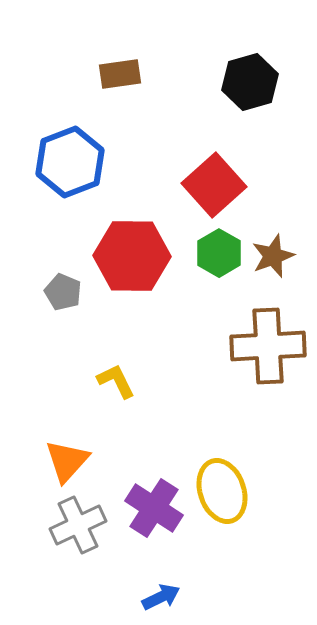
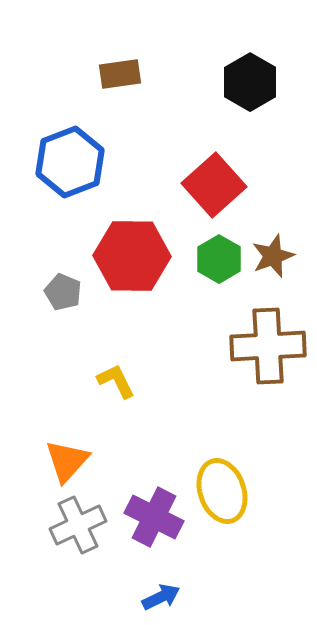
black hexagon: rotated 14 degrees counterclockwise
green hexagon: moved 6 px down
purple cross: moved 9 px down; rotated 6 degrees counterclockwise
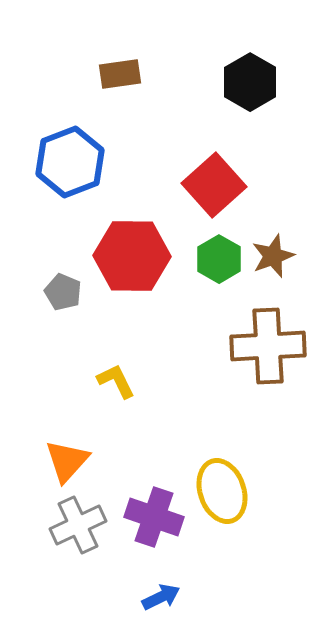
purple cross: rotated 8 degrees counterclockwise
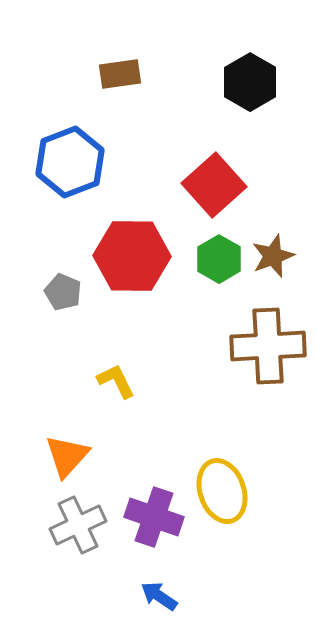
orange triangle: moved 5 px up
blue arrow: moved 2 px left, 1 px up; rotated 120 degrees counterclockwise
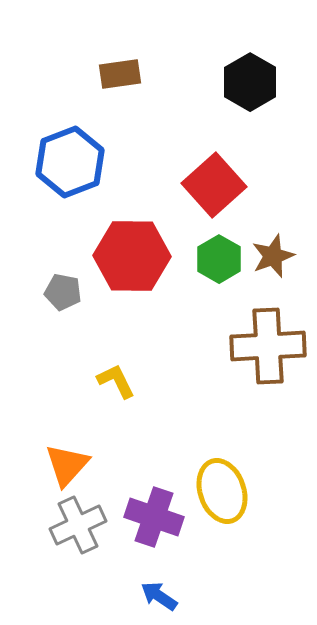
gray pentagon: rotated 12 degrees counterclockwise
orange triangle: moved 9 px down
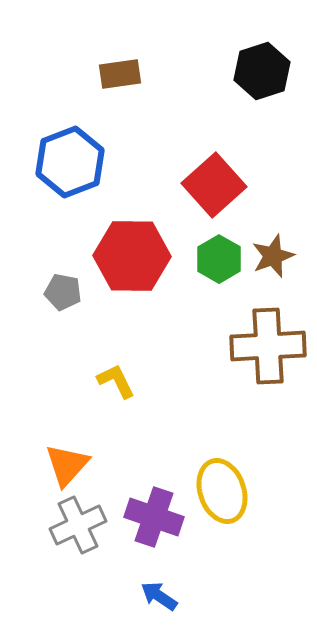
black hexagon: moved 12 px right, 11 px up; rotated 12 degrees clockwise
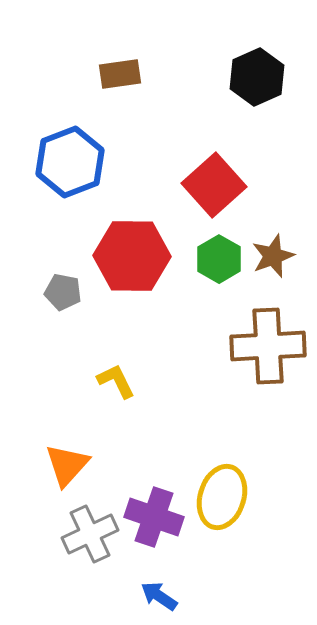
black hexagon: moved 5 px left, 6 px down; rotated 6 degrees counterclockwise
yellow ellipse: moved 6 px down; rotated 36 degrees clockwise
gray cross: moved 12 px right, 9 px down
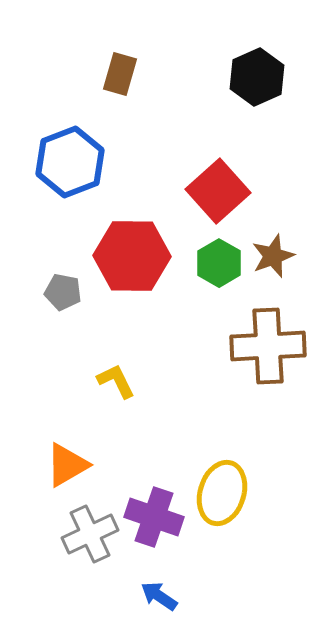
brown rectangle: rotated 66 degrees counterclockwise
red square: moved 4 px right, 6 px down
green hexagon: moved 4 px down
orange triangle: rotated 18 degrees clockwise
yellow ellipse: moved 4 px up
